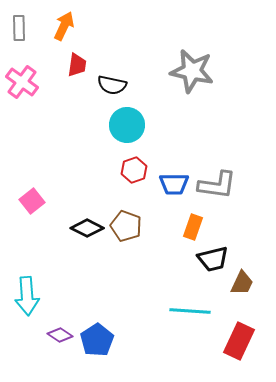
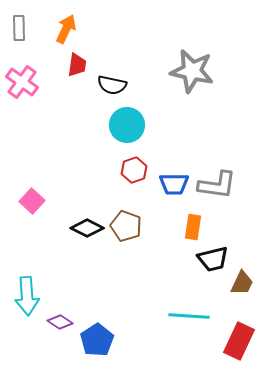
orange arrow: moved 2 px right, 3 px down
pink square: rotated 10 degrees counterclockwise
orange rectangle: rotated 10 degrees counterclockwise
cyan line: moved 1 px left, 5 px down
purple diamond: moved 13 px up
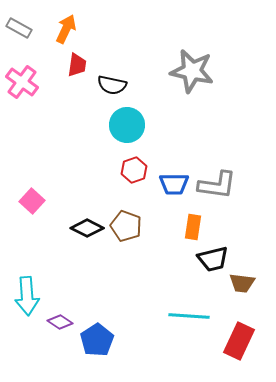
gray rectangle: rotated 60 degrees counterclockwise
brown trapezoid: rotated 72 degrees clockwise
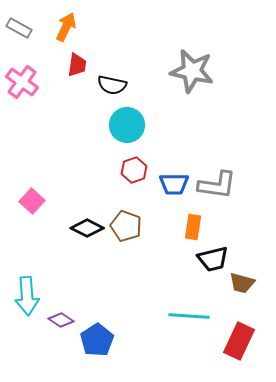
orange arrow: moved 2 px up
brown trapezoid: rotated 8 degrees clockwise
purple diamond: moved 1 px right, 2 px up
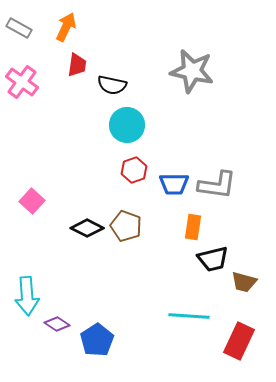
brown trapezoid: moved 2 px right, 1 px up
purple diamond: moved 4 px left, 4 px down
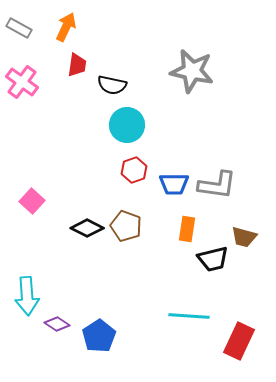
orange rectangle: moved 6 px left, 2 px down
brown trapezoid: moved 45 px up
blue pentagon: moved 2 px right, 4 px up
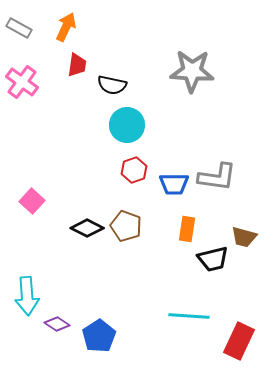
gray star: rotated 9 degrees counterclockwise
gray L-shape: moved 8 px up
